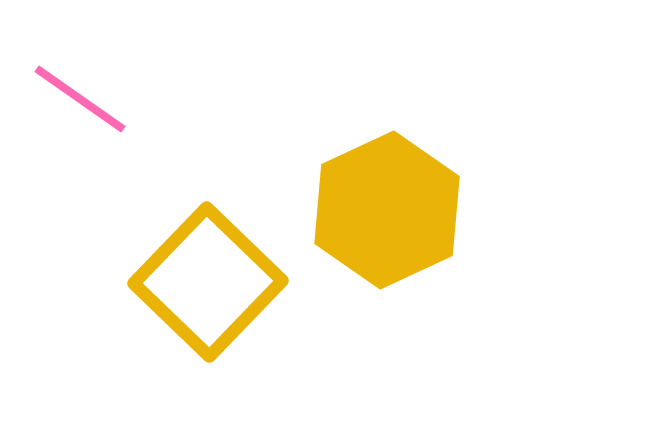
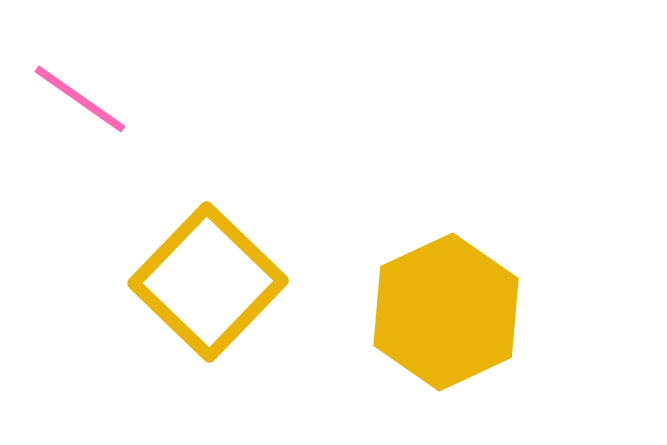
yellow hexagon: moved 59 px right, 102 px down
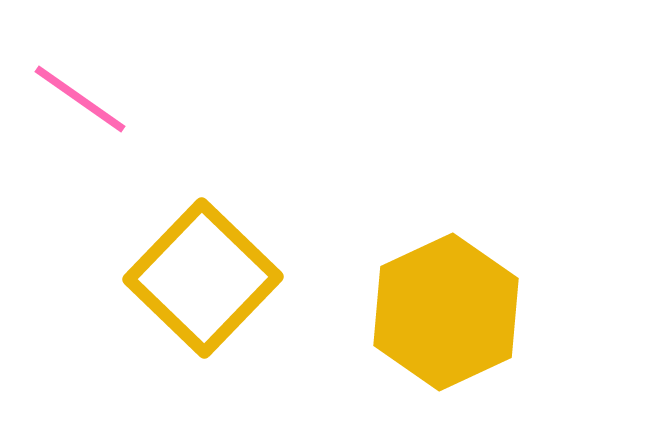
yellow square: moved 5 px left, 4 px up
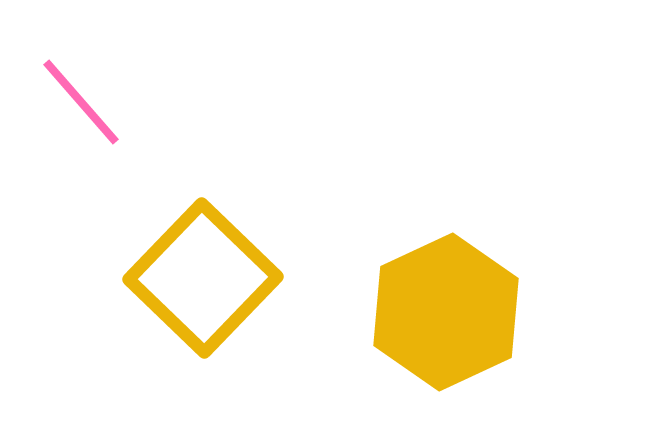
pink line: moved 1 px right, 3 px down; rotated 14 degrees clockwise
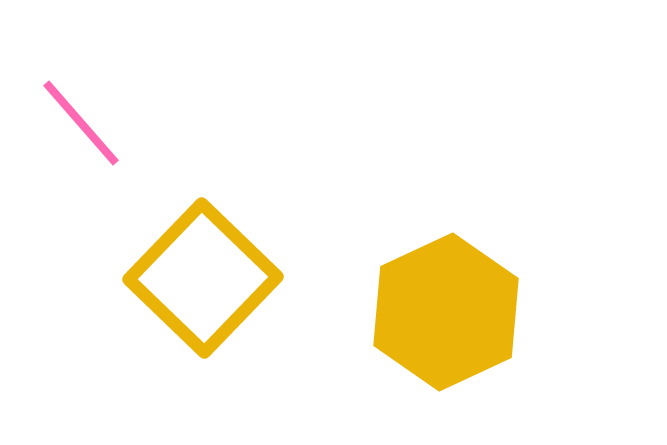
pink line: moved 21 px down
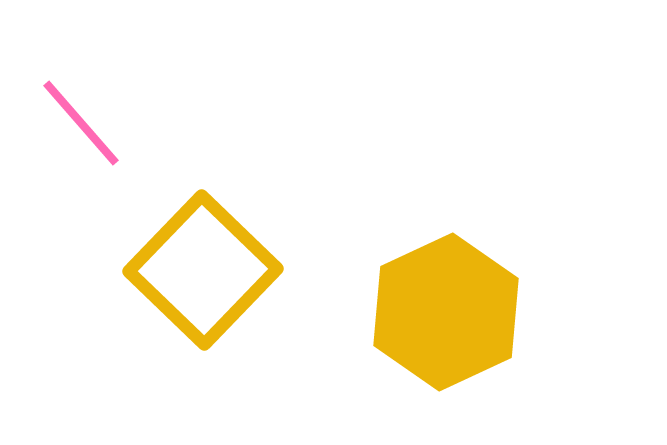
yellow square: moved 8 px up
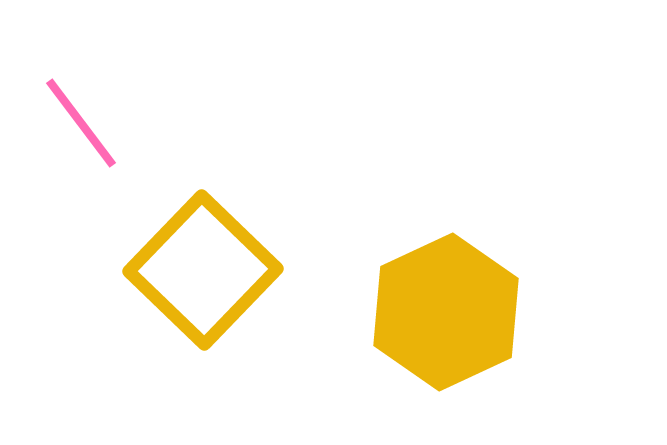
pink line: rotated 4 degrees clockwise
